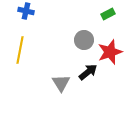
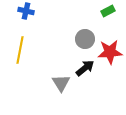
green rectangle: moved 3 px up
gray circle: moved 1 px right, 1 px up
red star: rotated 15 degrees clockwise
black arrow: moved 3 px left, 4 px up
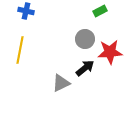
green rectangle: moved 8 px left
gray triangle: rotated 36 degrees clockwise
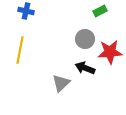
black arrow: rotated 120 degrees counterclockwise
gray triangle: rotated 18 degrees counterclockwise
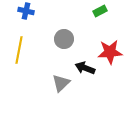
gray circle: moved 21 px left
yellow line: moved 1 px left
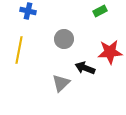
blue cross: moved 2 px right
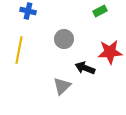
gray triangle: moved 1 px right, 3 px down
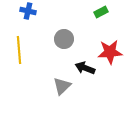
green rectangle: moved 1 px right, 1 px down
yellow line: rotated 16 degrees counterclockwise
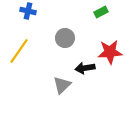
gray circle: moved 1 px right, 1 px up
yellow line: moved 1 px down; rotated 40 degrees clockwise
black arrow: rotated 30 degrees counterclockwise
gray triangle: moved 1 px up
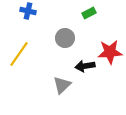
green rectangle: moved 12 px left, 1 px down
yellow line: moved 3 px down
black arrow: moved 2 px up
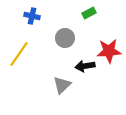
blue cross: moved 4 px right, 5 px down
red star: moved 1 px left, 1 px up
